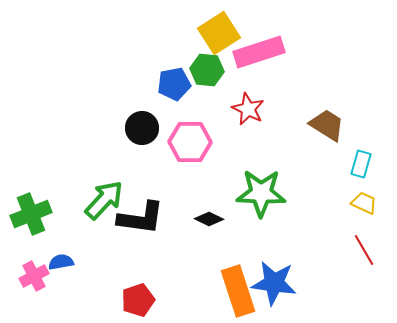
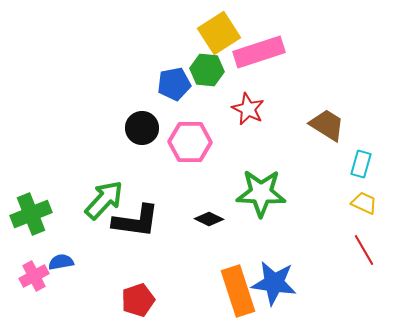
black L-shape: moved 5 px left, 3 px down
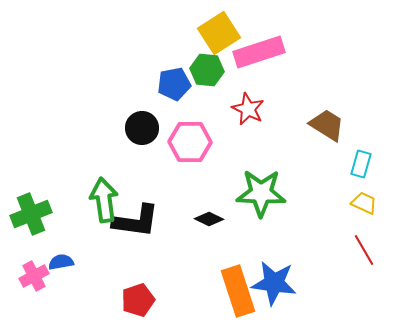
green arrow: rotated 51 degrees counterclockwise
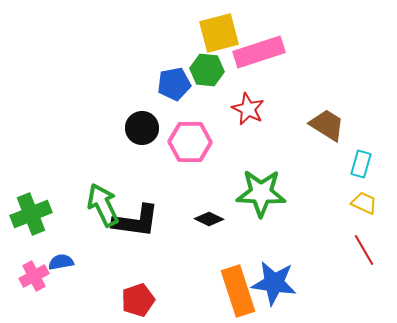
yellow square: rotated 18 degrees clockwise
green arrow: moved 1 px left, 5 px down; rotated 18 degrees counterclockwise
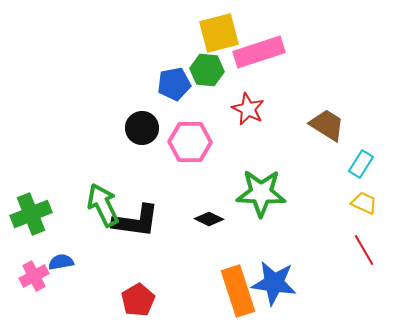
cyan rectangle: rotated 16 degrees clockwise
red pentagon: rotated 12 degrees counterclockwise
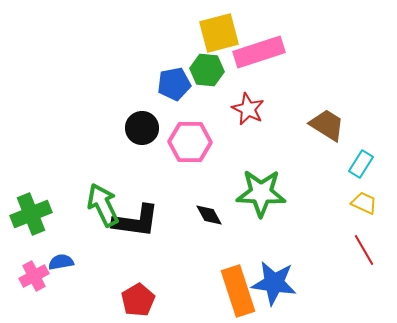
black diamond: moved 4 px up; rotated 36 degrees clockwise
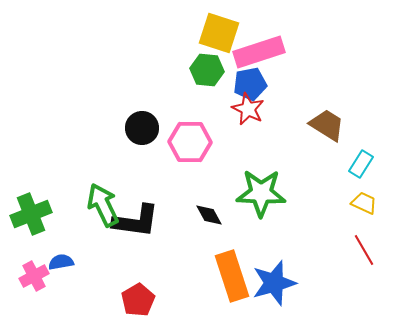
yellow square: rotated 33 degrees clockwise
blue pentagon: moved 76 px right
blue star: rotated 24 degrees counterclockwise
orange rectangle: moved 6 px left, 15 px up
